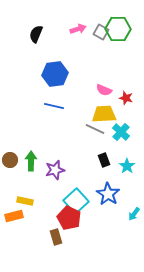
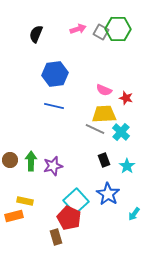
purple star: moved 2 px left, 4 px up
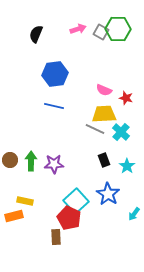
purple star: moved 1 px right, 2 px up; rotated 12 degrees clockwise
brown rectangle: rotated 14 degrees clockwise
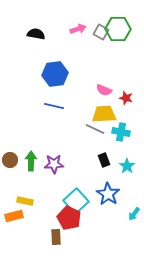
black semicircle: rotated 78 degrees clockwise
cyan cross: rotated 30 degrees counterclockwise
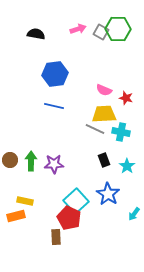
orange rectangle: moved 2 px right
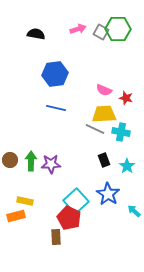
blue line: moved 2 px right, 2 px down
purple star: moved 3 px left
cyan arrow: moved 3 px up; rotated 96 degrees clockwise
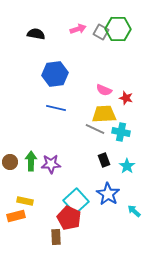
brown circle: moved 2 px down
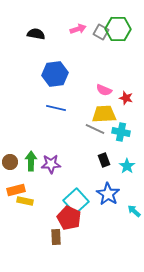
orange rectangle: moved 26 px up
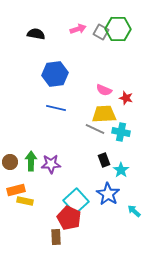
cyan star: moved 6 px left, 4 px down
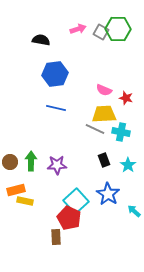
black semicircle: moved 5 px right, 6 px down
purple star: moved 6 px right, 1 px down
cyan star: moved 7 px right, 5 px up
